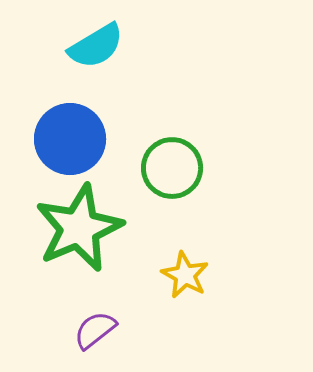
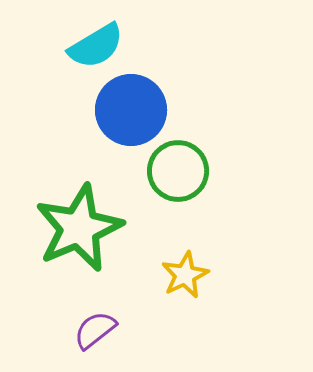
blue circle: moved 61 px right, 29 px up
green circle: moved 6 px right, 3 px down
yellow star: rotated 18 degrees clockwise
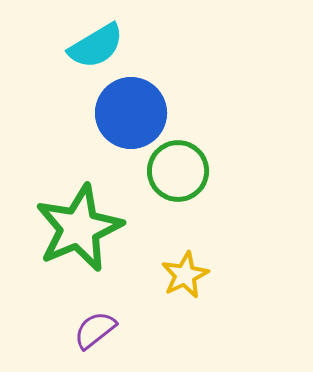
blue circle: moved 3 px down
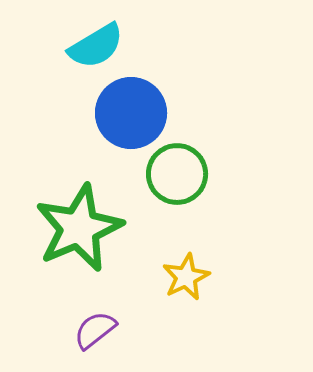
green circle: moved 1 px left, 3 px down
yellow star: moved 1 px right, 2 px down
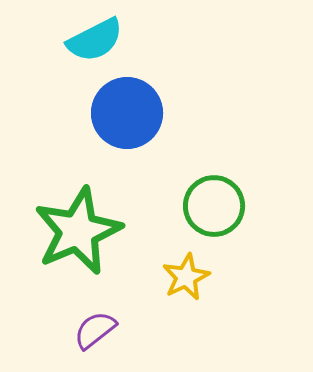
cyan semicircle: moved 1 px left, 6 px up; rotated 4 degrees clockwise
blue circle: moved 4 px left
green circle: moved 37 px right, 32 px down
green star: moved 1 px left, 3 px down
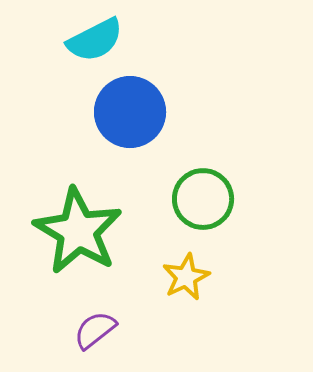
blue circle: moved 3 px right, 1 px up
green circle: moved 11 px left, 7 px up
green star: rotated 18 degrees counterclockwise
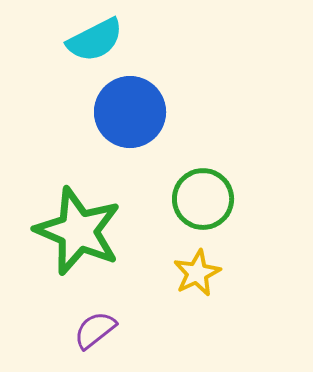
green star: rotated 8 degrees counterclockwise
yellow star: moved 11 px right, 4 px up
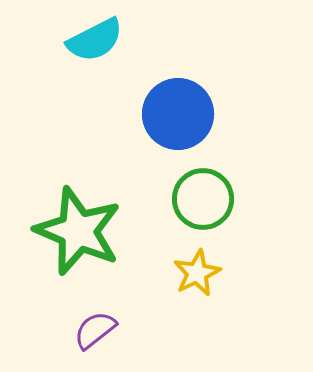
blue circle: moved 48 px right, 2 px down
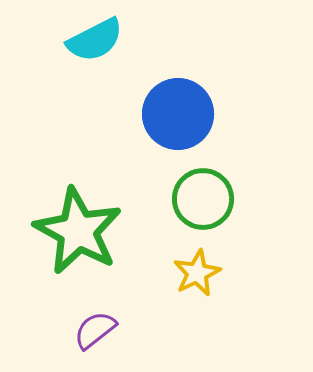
green star: rotated 6 degrees clockwise
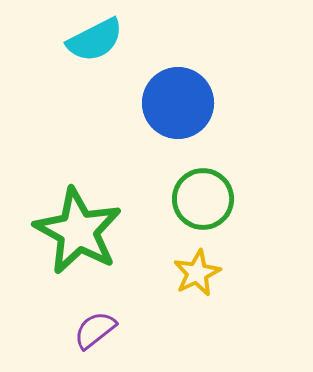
blue circle: moved 11 px up
